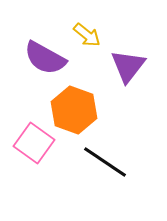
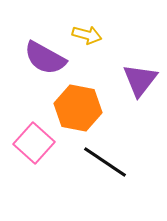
yellow arrow: rotated 24 degrees counterclockwise
purple triangle: moved 12 px right, 14 px down
orange hexagon: moved 4 px right, 2 px up; rotated 9 degrees counterclockwise
pink square: rotated 6 degrees clockwise
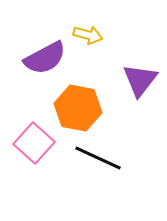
yellow arrow: moved 1 px right
purple semicircle: rotated 57 degrees counterclockwise
black line: moved 7 px left, 4 px up; rotated 9 degrees counterclockwise
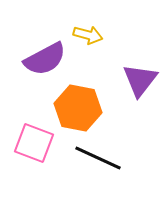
purple semicircle: moved 1 px down
pink square: rotated 21 degrees counterclockwise
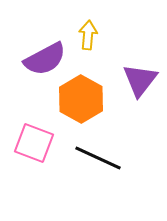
yellow arrow: rotated 100 degrees counterclockwise
orange hexagon: moved 3 px right, 9 px up; rotated 18 degrees clockwise
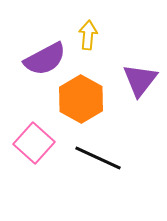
pink square: rotated 21 degrees clockwise
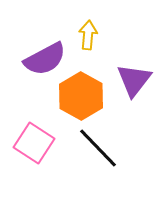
purple triangle: moved 6 px left
orange hexagon: moved 3 px up
pink square: rotated 9 degrees counterclockwise
black line: moved 10 px up; rotated 21 degrees clockwise
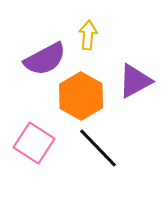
purple triangle: moved 1 px right, 1 px down; rotated 24 degrees clockwise
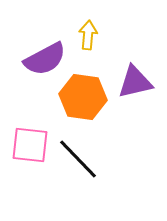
purple triangle: moved 1 px down; rotated 15 degrees clockwise
orange hexagon: moved 2 px right, 1 px down; rotated 21 degrees counterclockwise
pink square: moved 4 px left, 2 px down; rotated 27 degrees counterclockwise
black line: moved 20 px left, 11 px down
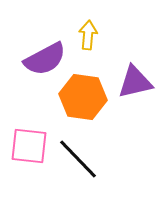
pink square: moved 1 px left, 1 px down
